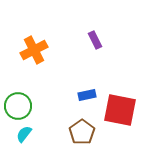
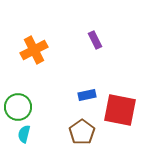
green circle: moved 1 px down
cyan semicircle: rotated 24 degrees counterclockwise
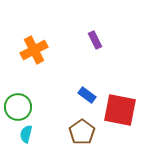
blue rectangle: rotated 48 degrees clockwise
cyan semicircle: moved 2 px right
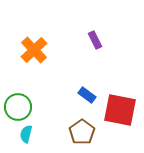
orange cross: rotated 16 degrees counterclockwise
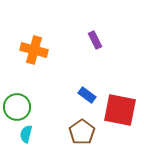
orange cross: rotated 32 degrees counterclockwise
green circle: moved 1 px left
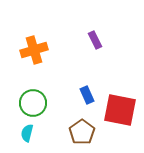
orange cross: rotated 32 degrees counterclockwise
blue rectangle: rotated 30 degrees clockwise
green circle: moved 16 px right, 4 px up
cyan semicircle: moved 1 px right, 1 px up
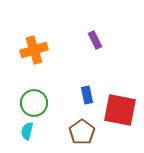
blue rectangle: rotated 12 degrees clockwise
green circle: moved 1 px right
cyan semicircle: moved 2 px up
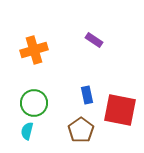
purple rectangle: moved 1 px left; rotated 30 degrees counterclockwise
brown pentagon: moved 1 px left, 2 px up
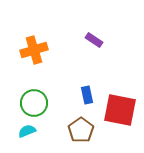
cyan semicircle: rotated 54 degrees clockwise
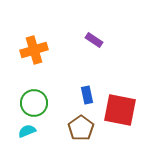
brown pentagon: moved 2 px up
